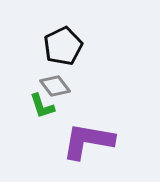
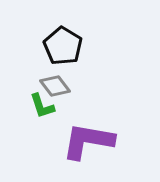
black pentagon: rotated 15 degrees counterclockwise
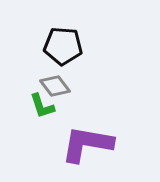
black pentagon: rotated 27 degrees counterclockwise
purple L-shape: moved 1 px left, 3 px down
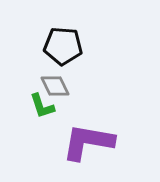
gray diamond: rotated 12 degrees clockwise
purple L-shape: moved 1 px right, 2 px up
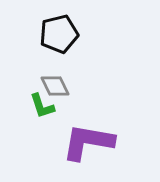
black pentagon: moved 4 px left, 12 px up; rotated 18 degrees counterclockwise
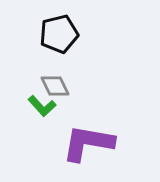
green L-shape: rotated 24 degrees counterclockwise
purple L-shape: moved 1 px down
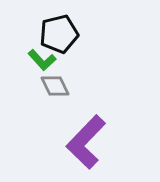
green L-shape: moved 46 px up
purple L-shape: moved 2 px left, 1 px up; rotated 56 degrees counterclockwise
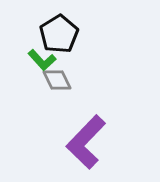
black pentagon: rotated 18 degrees counterclockwise
gray diamond: moved 2 px right, 6 px up
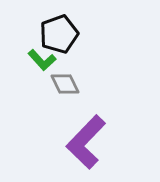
black pentagon: rotated 12 degrees clockwise
gray diamond: moved 8 px right, 4 px down
